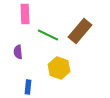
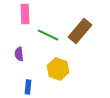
purple semicircle: moved 1 px right, 2 px down
yellow hexagon: moved 1 px left, 1 px down
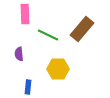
brown rectangle: moved 2 px right, 2 px up
yellow hexagon: rotated 20 degrees counterclockwise
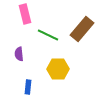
pink rectangle: rotated 12 degrees counterclockwise
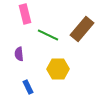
blue rectangle: rotated 32 degrees counterclockwise
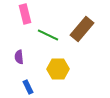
purple semicircle: moved 3 px down
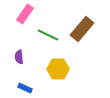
pink rectangle: rotated 48 degrees clockwise
blue rectangle: moved 3 px left, 1 px down; rotated 40 degrees counterclockwise
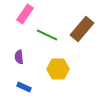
green line: moved 1 px left
blue rectangle: moved 1 px left, 1 px up
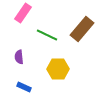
pink rectangle: moved 2 px left, 1 px up
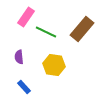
pink rectangle: moved 3 px right, 4 px down
green line: moved 1 px left, 3 px up
yellow hexagon: moved 4 px left, 4 px up; rotated 10 degrees clockwise
blue rectangle: rotated 24 degrees clockwise
